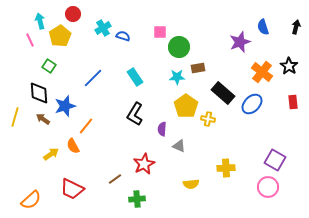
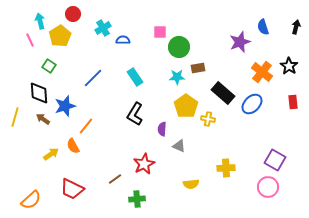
blue semicircle at (123, 36): moved 4 px down; rotated 16 degrees counterclockwise
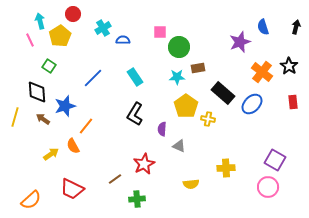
black diamond at (39, 93): moved 2 px left, 1 px up
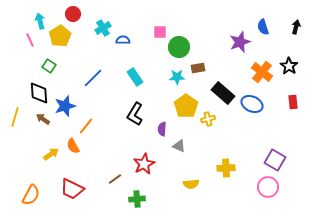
black diamond at (37, 92): moved 2 px right, 1 px down
blue ellipse at (252, 104): rotated 70 degrees clockwise
yellow cross at (208, 119): rotated 24 degrees counterclockwise
orange semicircle at (31, 200): moved 5 px up; rotated 20 degrees counterclockwise
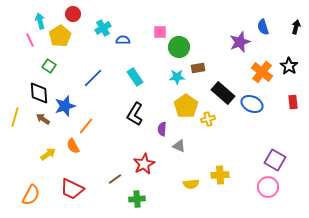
yellow arrow at (51, 154): moved 3 px left
yellow cross at (226, 168): moved 6 px left, 7 px down
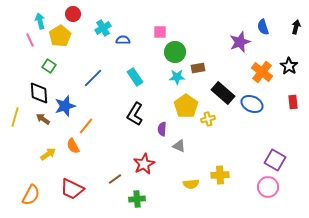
green circle at (179, 47): moved 4 px left, 5 px down
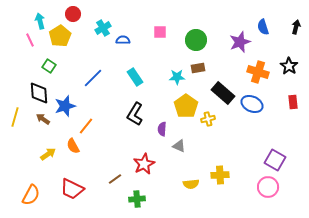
green circle at (175, 52): moved 21 px right, 12 px up
orange cross at (262, 72): moved 4 px left; rotated 20 degrees counterclockwise
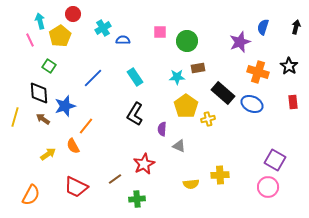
blue semicircle at (263, 27): rotated 35 degrees clockwise
green circle at (196, 40): moved 9 px left, 1 px down
red trapezoid at (72, 189): moved 4 px right, 2 px up
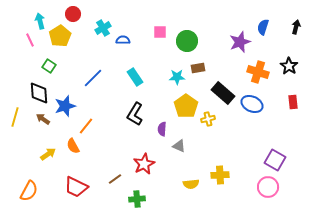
orange semicircle at (31, 195): moved 2 px left, 4 px up
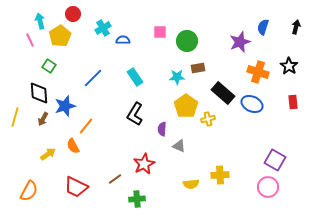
brown arrow at (43, 119): rotated 96 degrees counterclockwise
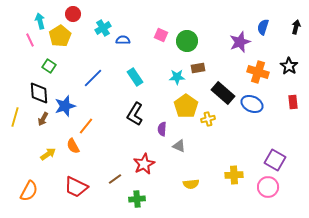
pink square at (160, 32): moved 1 px right, 3 px down; rotated 24 degrees clockwise
yellow cross at (220, 175): moved 14 px right
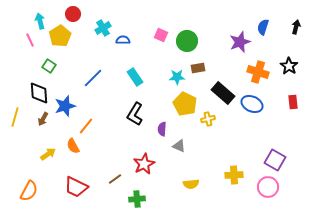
yellow pentagon at (186, 106): moved 1 px left, 2 px up; rotated 10 degrees counterclockwise
